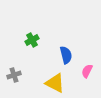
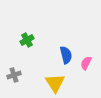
green cross: moved 5 px left
pink semicircle: moved 1 px left, 8 px up
yellow triangle: rotated 30 degrees clockwise
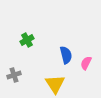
yellow triangle: moved 1 px down
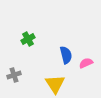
green cross: moved 1 px right, 1 px up
pink semicircle: rotated 40 degrees clockwise
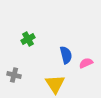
gray cross: rotated 32 degrees clockwise
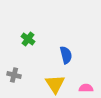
green cross: rotated 24 degrees counterclockwise
pink semicircle: moved 25 px down; rotated 24 degrees clockwise
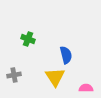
green cross: rotated 16 degrees counterclockwise
gray cross: rotated 24 degrees counterclockwise
yellow triangle: moved 7 px up
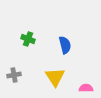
blue semicircle: moved 1 px left, 10 px up
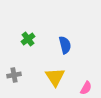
green cross: rotated 32 degrees clockwise
pink semicircle: rotated 120 degrees clockwise
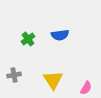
blue semicircle: moved 5 px left, 10 px up; rotated 96 degrees clockwise
yellow triangle: moved 2 px left, 3 px down
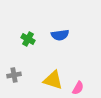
green cross: rotated 24 degrees counterclockwise
yellow triangle: rotated 40 degrees counterclockwise
pink semicircle: moved 8 px left
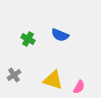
blue semicircle: rotated 30 degrees clockwise
gray cross: rotated 24 degrees counterclockwise
pink semicircle: moved 1 px right, 1 px up
